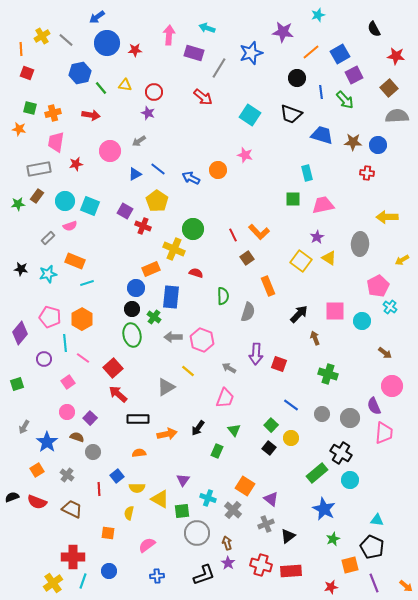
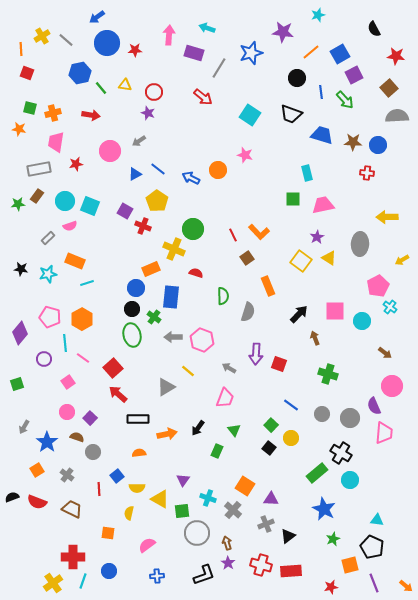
purple triangle at (271, 499): rotated 35 degrees counterclockwise
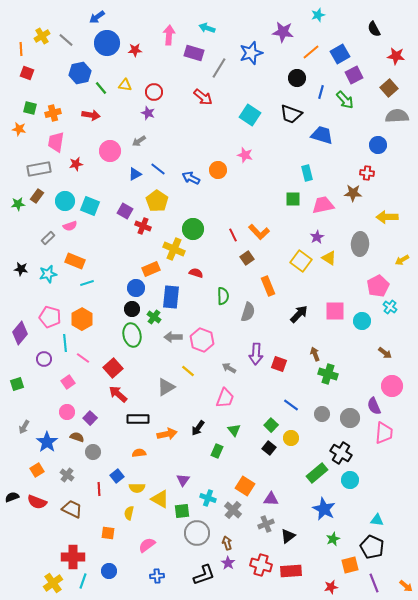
blue line at (321, 92): rotated 24 degrees clockwise
brown star at (353, 142): moved 51 px down
brown arrow at (315, 338): moved 16 px down
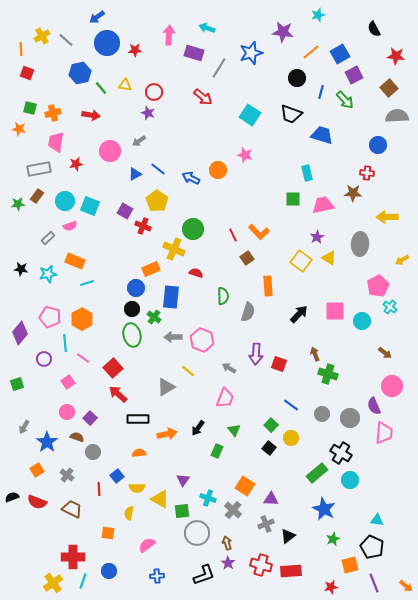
orange rectangle at (268, 286): rotated 18 degrees clockwise
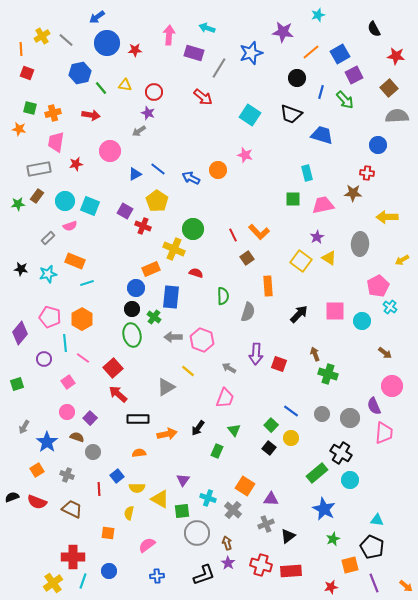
gray arrow at (139, 141): moved 10 px up
blue line at (291, 405): moved 6 px down
gray cross at (67, 475): rotated 16 degrees counterclockwise
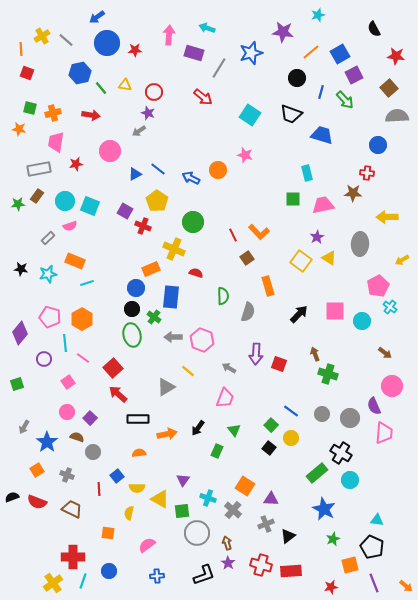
green circle at (193, 229): moved 7 px up
orange rectangle at (268, 286): rotated 12 degrees counterclockwise
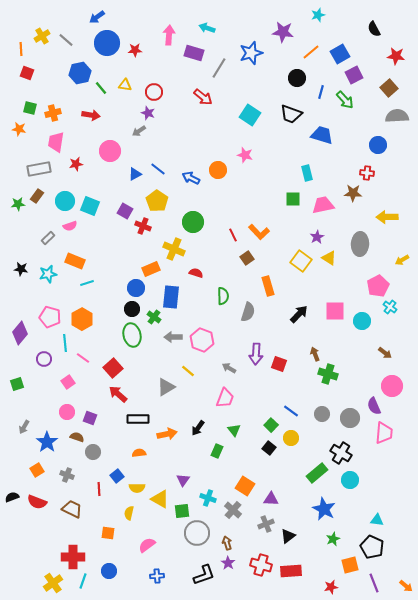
purple square at (90, 418): rotated 24 degrees counterclockwise
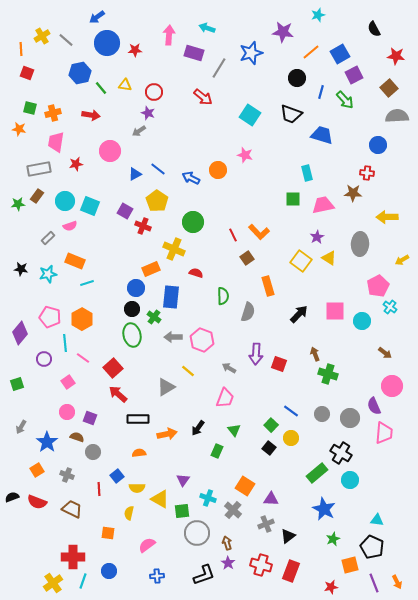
gray arrow at (24, 427): moved 3 px left
red rectangle at (291, 571): rotated 65 degrees counterclockwise
orange arrow at (406, 586): moved 9 px left, 4 px up; rotated 24 degrees clockwise
